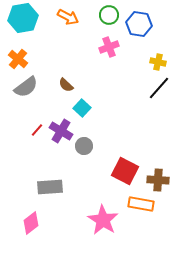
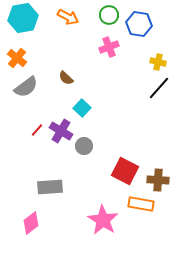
orange cross: moved 1 px left, 1 px up
brown semicircle: moved 7 px up
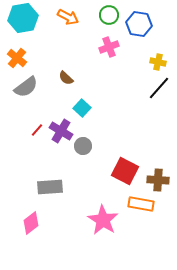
gray circle: moved 1 px left
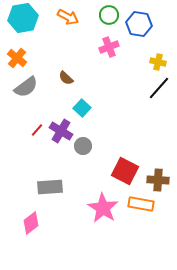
pink star: moved 12 px up
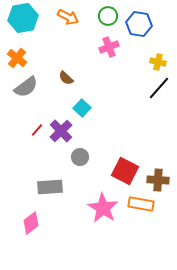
green circle: moved 1 px left, 1 px down
purple cross: rotated 15 degrees clockwise
gray circle: moved 3 px left, 11 px down
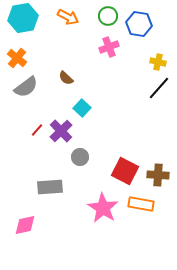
brown cross: moved 5 px up
pink diamond: moved 6 px left, 2 px down; rotated 25 degrees clockwise
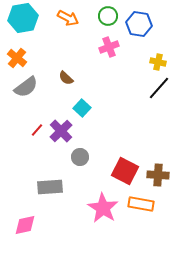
orange arrow: moved 1 px down
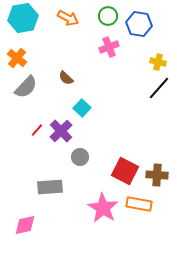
gray semicircle: rotated 10 degrees counterclockwise
brown cross: moved 1 px left
orange rectangle: moved 2 px left
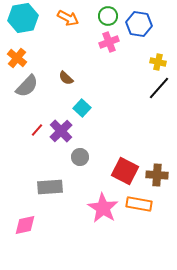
pink cross: moved 5 px up
gray semicircle: moved 1 px right, 1 px up
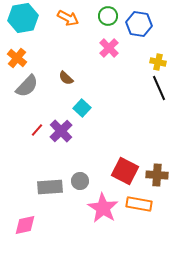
pink cross: moved 6 px down; rotated 24 degrees counterclockwise
black line: rotated 65 degrees counterclockwise
gray circle: moved 24 px down
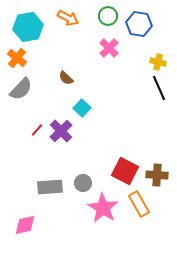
cyan hexagon: moved 5 px right, 9 px down
gray semicircle: moved 6 px left, 3 px down
gray circle: moved 3 px right, 2 px down
orange rectangle: rotated 50 degrees clockwise
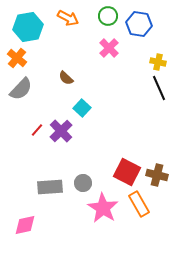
red square: moved 2 px right, 1 px down
brown cross: rotated 10 degrees clockwise
